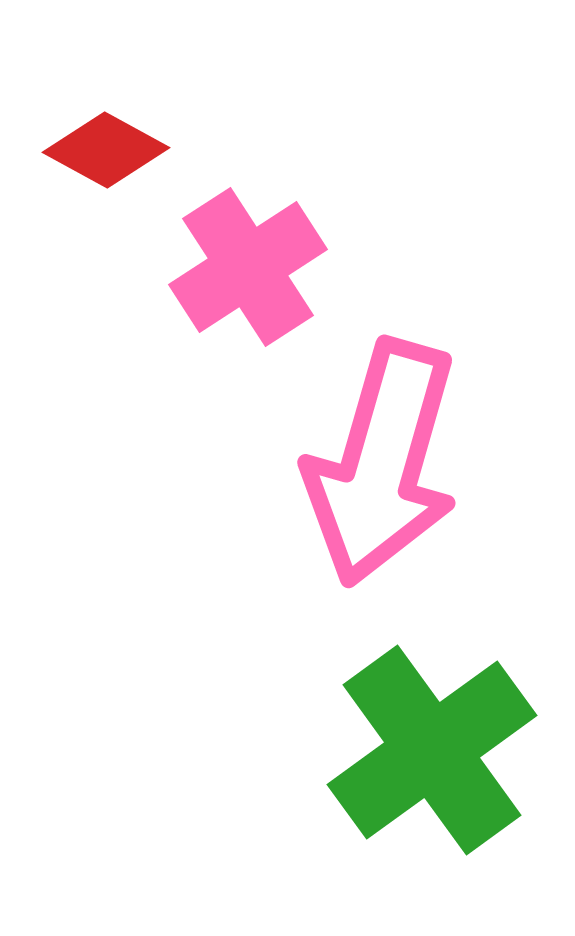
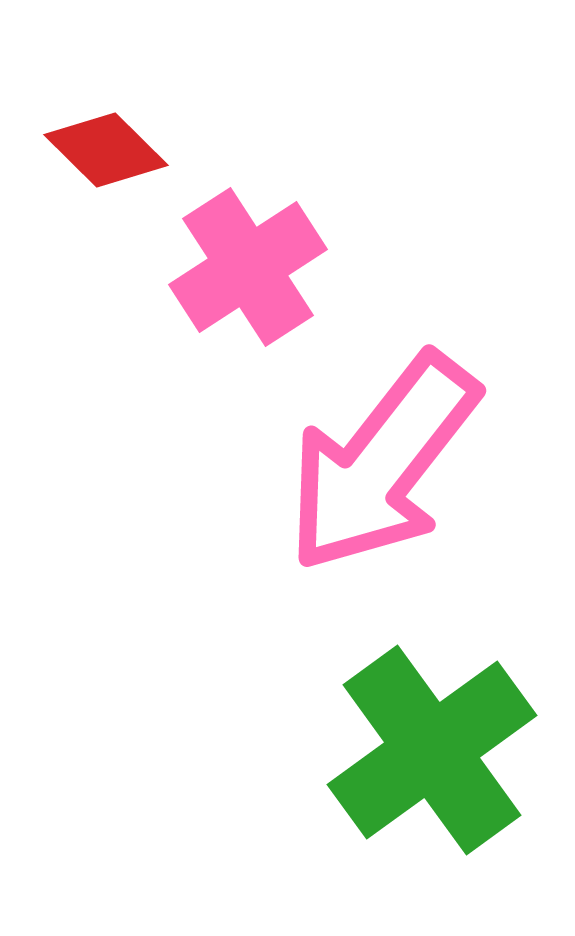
red diamond: rotated 16 degrees clockwise
pink arrow: rotated 22 degrees clockwise
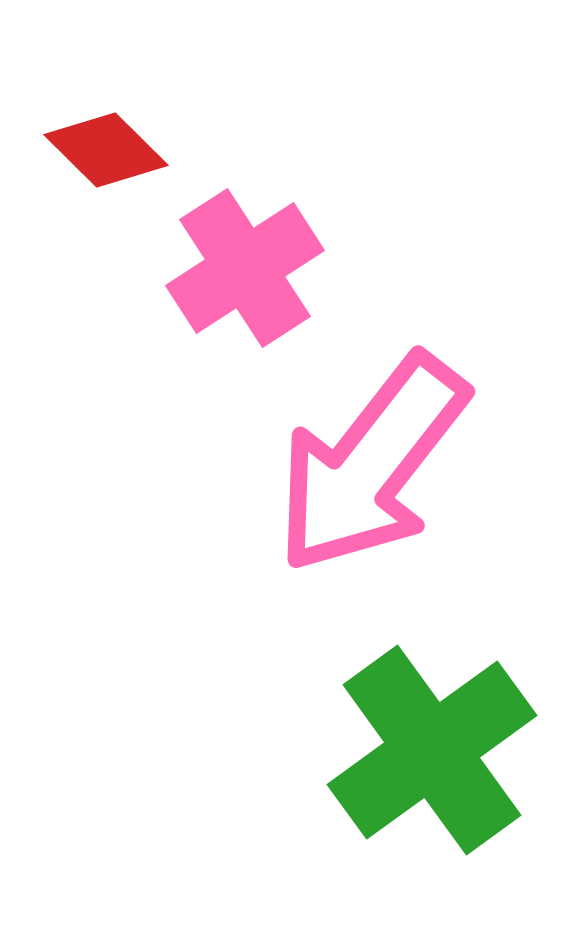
pink cross: moved 3 px left, 1 px down
pink arrow: moved 11 px left, 1 px down
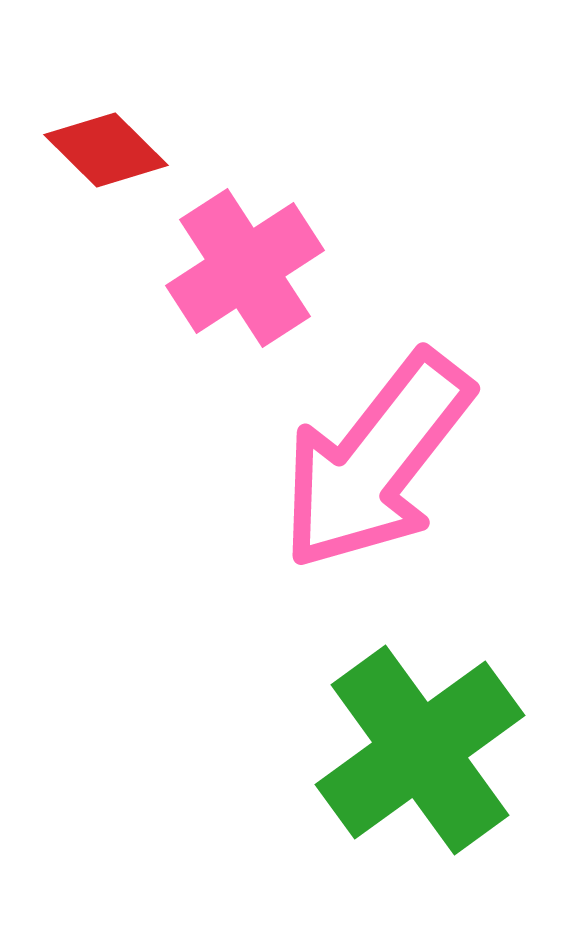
pink arrow: moved 5 px right, 3 px up
green cross: moved 12 px left
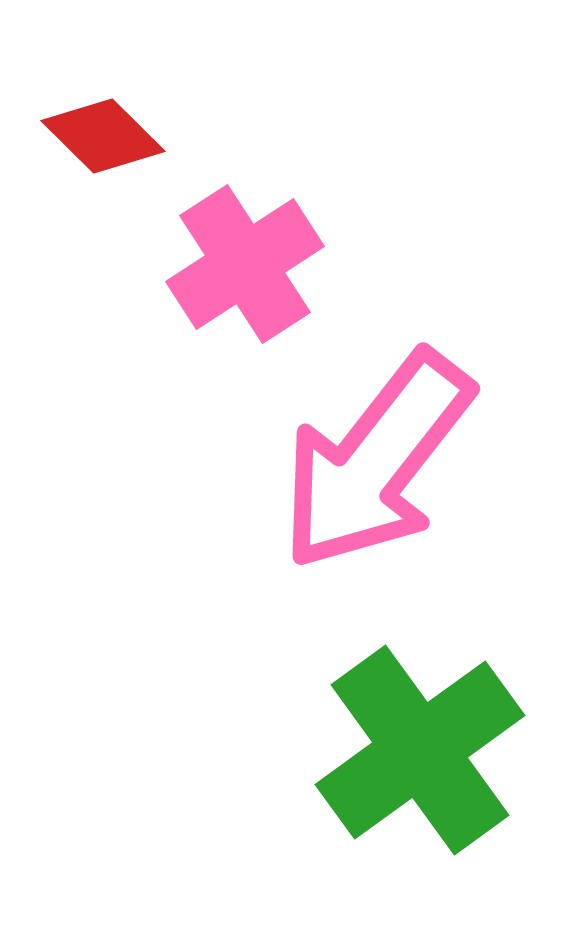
red diamond: moved 3 px left, 14 px up
pink cross: moved 4 px up
